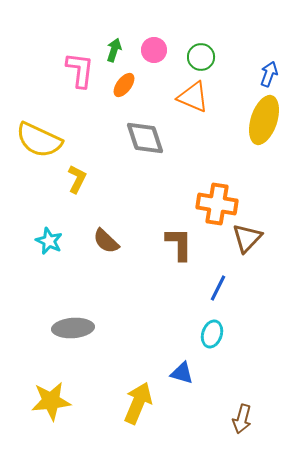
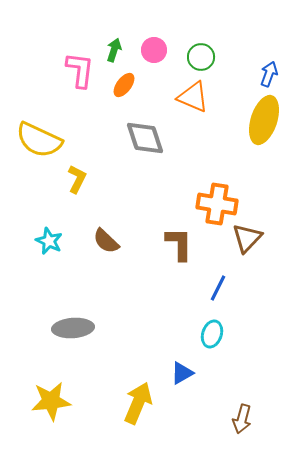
blue triangle: rotated 45 degrees counterclockwise
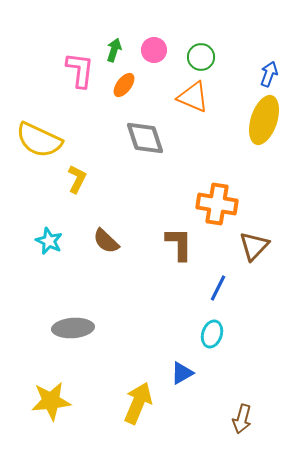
brown triangle: moved 7 px right, 8 px down
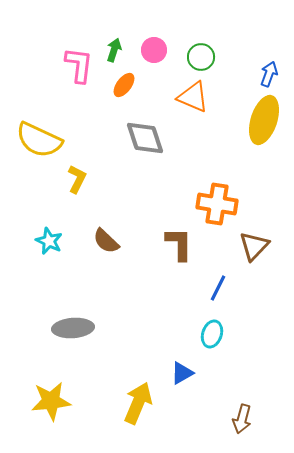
pink L-shape: moved 1 px left, 5 px up
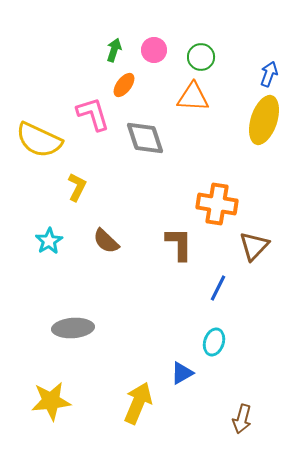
pink L-shape: moved 14 px right, 49 px down; rotated 24 degrees counterclockwise
orange triangle: rotated 20 degrees counterclockwise
yellow L-shape: moved 8 px down
cyan star: rotated 16 degrees clockwise
cyan ellipse: moved 2 px right, 8 px down
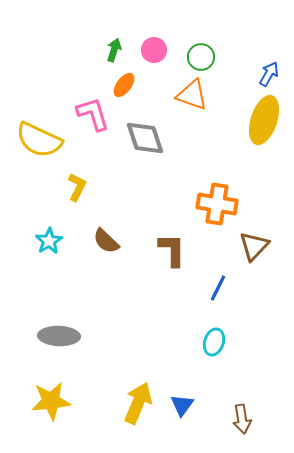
blue arrow: rotated 10 degrees clockwise
orange triangle: moved 1 px left, 2 px up; rotated 16 degrees clockwise
brown L-shape: moved 7 px left, 6 px down
gray ellipse: moved 14 px left, 8 px down; rotated 6 degrees clockwise
blue triangle: moved 32 px down; rotated 25 degrees counterclockwise
brown arrow: rotated 24 degrees counterclockwise
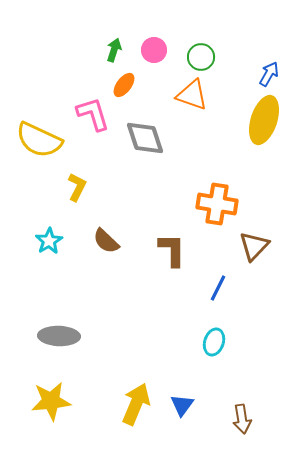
yellow arrow: moved 2 px left, 1 px down
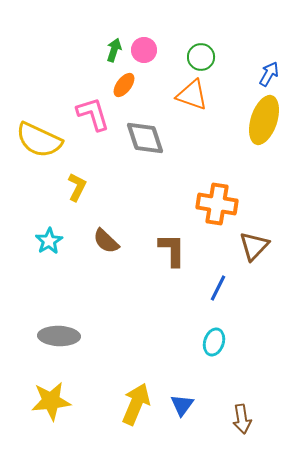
pink circle: moved 10 px left
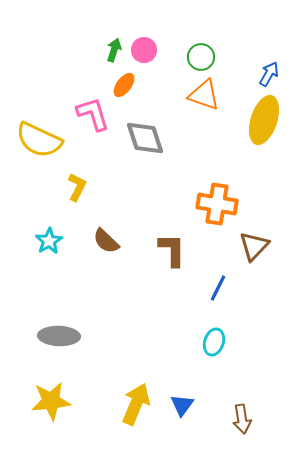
orange triangle: moved 12 px right
